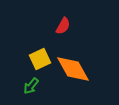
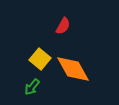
yellow square: rotated 25 degrees counterclockwise
green arrow: moved 1 px right, 1 px down
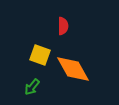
red semicircle: rotated 30 degrees counterclockwise
yellow square: moved 4 px up; rotated 20 degrees counterclockwise
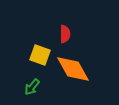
red semicircle: moved 2 px right, 8 px down
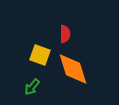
orange diamond: rotated 12 degrees clockwise
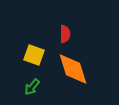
yellow square: moved 6 px left
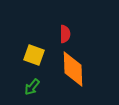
orange diamond: rotated 15 degrees clockwise
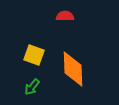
red semicircle: moved 18 px up; rotated 90 degrees counterclockwise
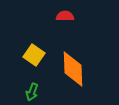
yellow square: rotated 15 degrees clockwise
green arrow: moved 5 px down; rotated 18 degrees counterclockwise
